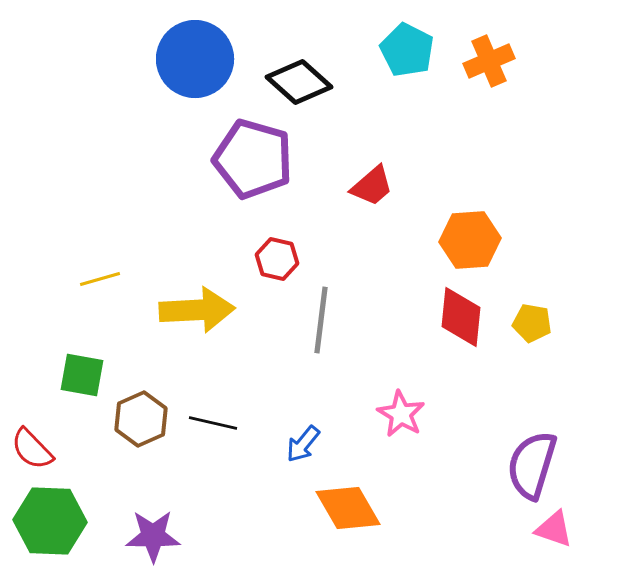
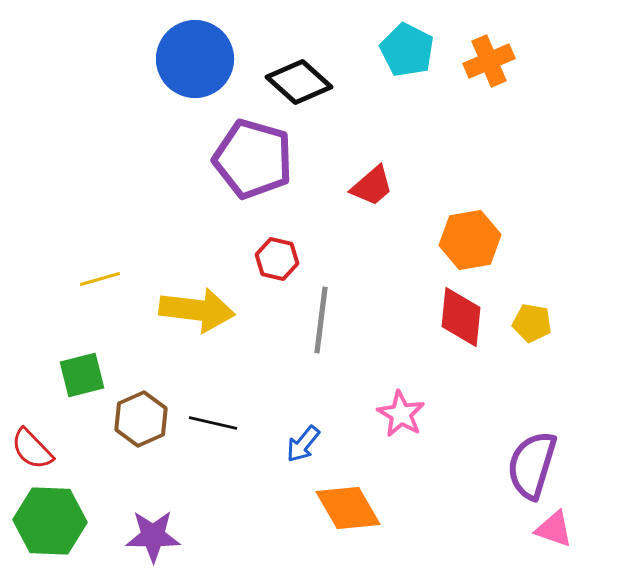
orange hexagon: rotated 6 degrees counterclockwise
yellow arrow: rotated 10 degrees clockwise
green square: rotated 24 degrees counterclockwise
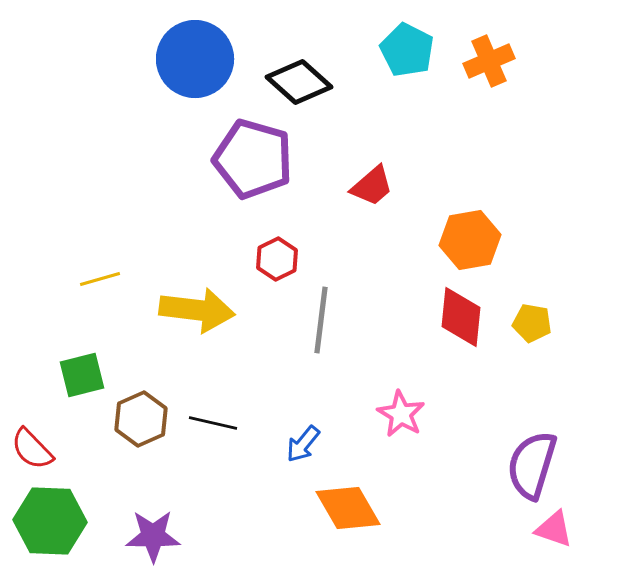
red hexagon: rotated 21 degrees clockwise
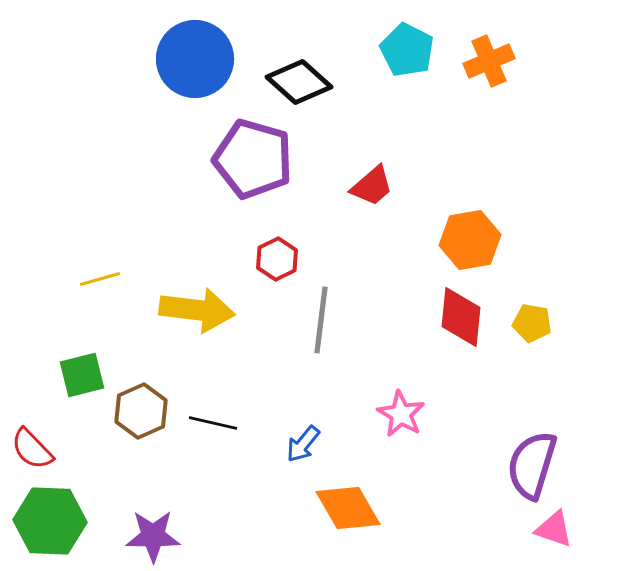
brown hexagon: moved 8 px up
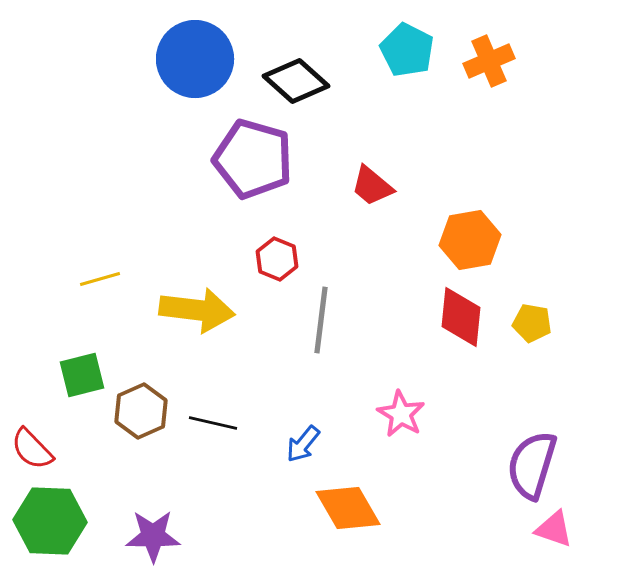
black diamond: moved 3 px left, 1 px up
red trapezoid: rotated 81 degrees clockwise
red hexagon: rotated 12 degrees counterclockwise
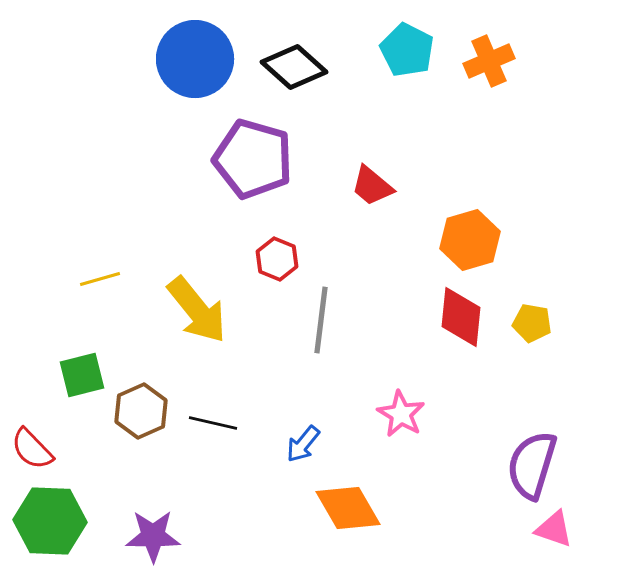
black diamond: moved 2 px left, 14 px up
orange hexagon: rotated 6 degrees counterclockwise
yellow arrow: rotated 44 degrees clockwise
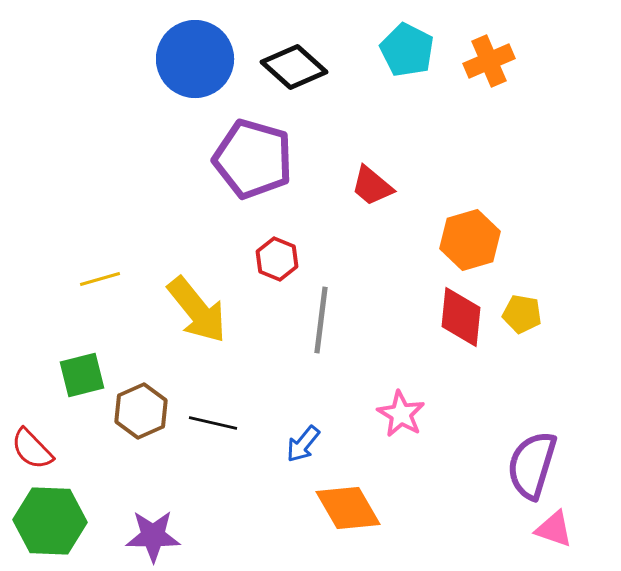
yellow pentagon: moved 10 px left, 9 px up
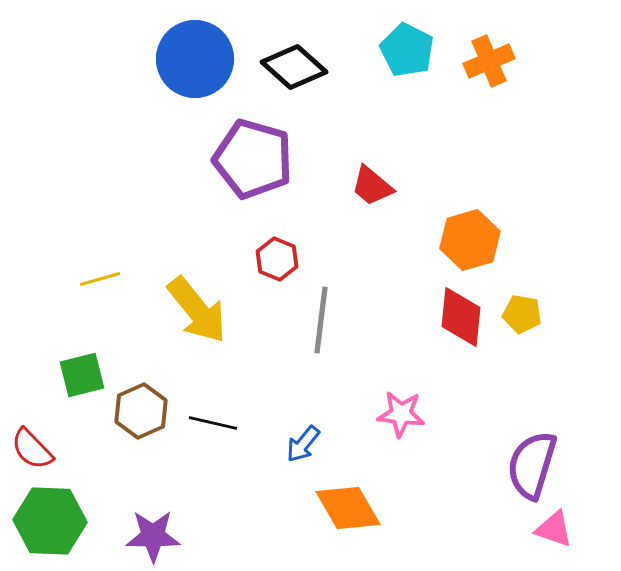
pink star: rotated 24 degrees counterclockwise
